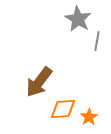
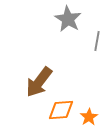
gray star: moved 10 px left
orange diamond: moved 2 px left, 1 px down
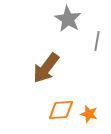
brown arrow: moved 7 px right, 14 px up
orange star: moved 3 px up; rotated 24 degrees counterclockwise
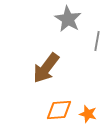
orange diamond: moved 2 px left
orange star: moved 1 px left
